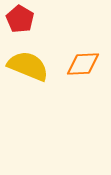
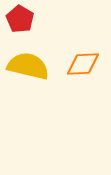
yellow semicircle: rotated 9 degrees counterclockwise
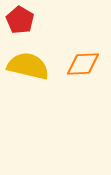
red pentagon: moved 1 px down
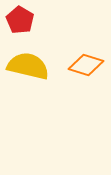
orange diamond: moved 3 px right, 1 px down; rotated 20 degrees clockwise
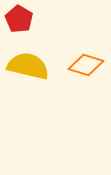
red pentagon: moved 1 px left, 1 px up
